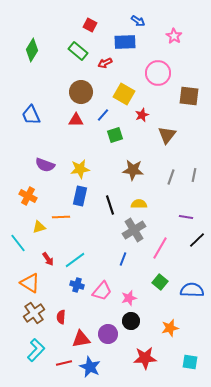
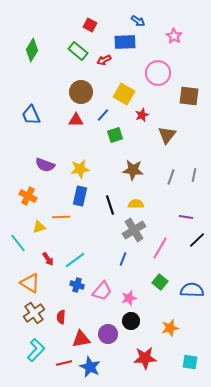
red arrow at (105, 63): moved 1 px left, 3 px up
yellow semicircle at (139, 204): moved 3 px left
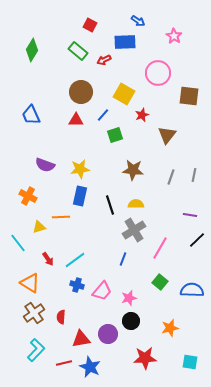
purple line at (186, 217): moved 4 px right, 2 px up
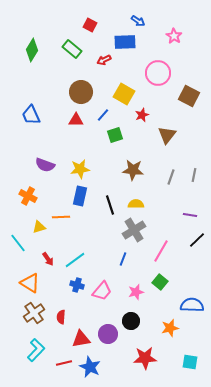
green rectangle at (78, 51): moved 6 px left, 2 px up
brown square at (189, 96): rotated 20 degrees clockwise
pink line at (160, 248): moved 1 px right, 3 px down
blue semicircle at (192, 290): moved 15 px down
pink star at (129, 298): moved 7 px right, 6 px up
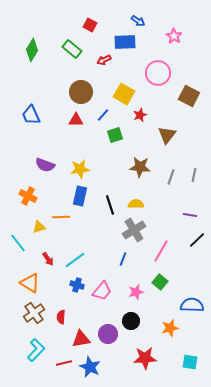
red star at (142, 115): moved 2 px left
brown star at (133, 170): moved 7 px right, 3 px up
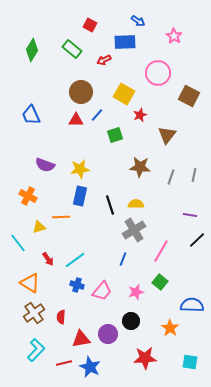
blue line at (103, 115): moved 6 px left
orange star at (170, 328): rotated 24 degrees counterclockwise
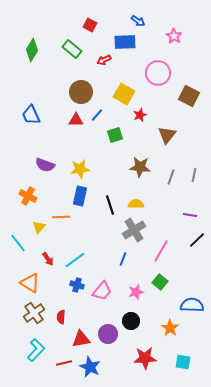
yellow triangle at (39, 227): rotated 32 degrees counterclockwise
cyan square at (190, 362): moved 7 px left
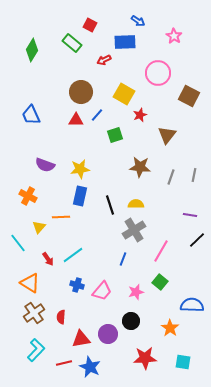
green rectangle at (72, 49): moved 6 px up
cyan line at (75, 260): moved 2 px left, 5 px up
